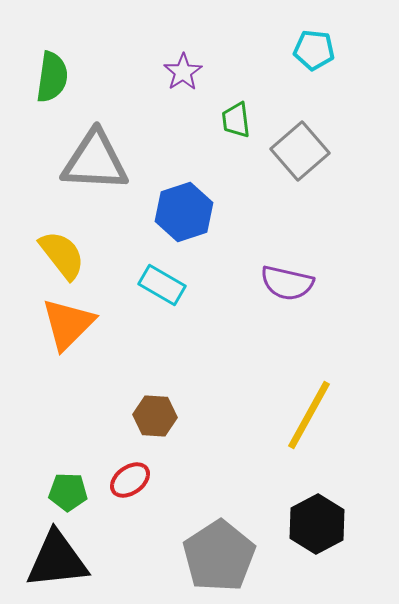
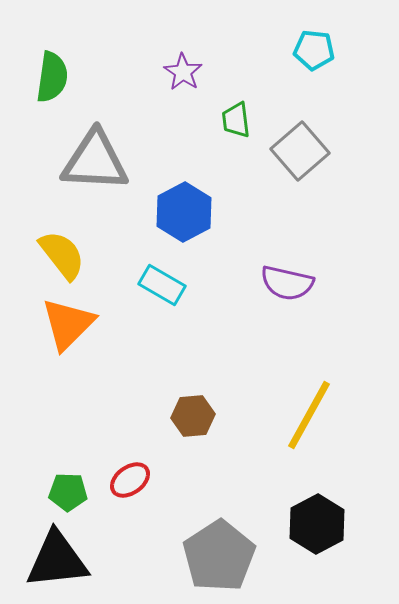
purple star: rotated 6 degrees counterclockwise
blue hexagon: rotated 10 degrees counterclockwise
brown hexagon: moved 38 px right; rotated 9 degrees counterclockwise
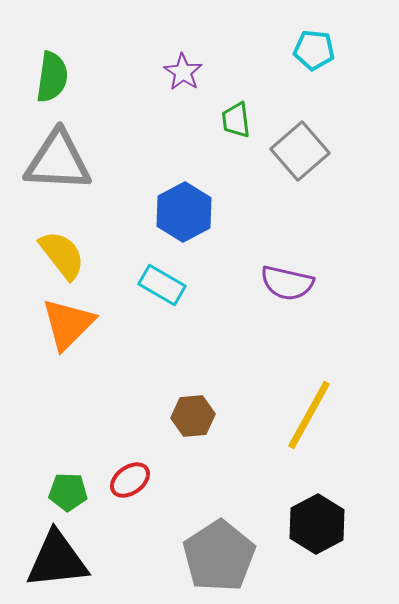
gray triangle: moved 37 px left
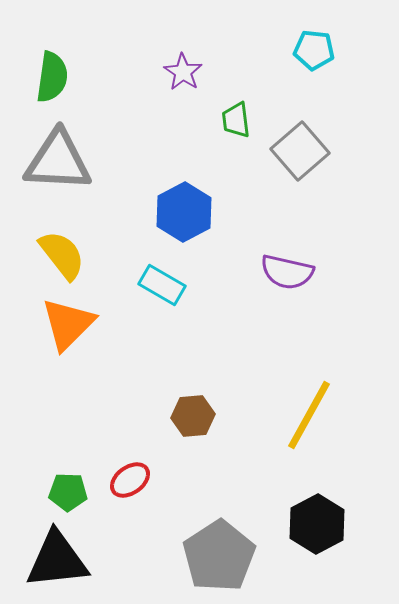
purple semicircle: moved 11 px up
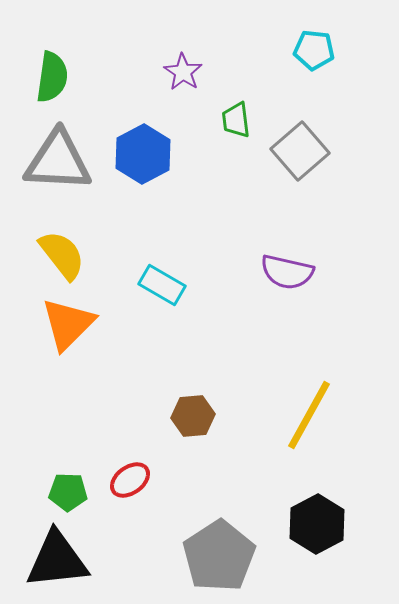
blue hexagon: moved 41 px left, 58 px up
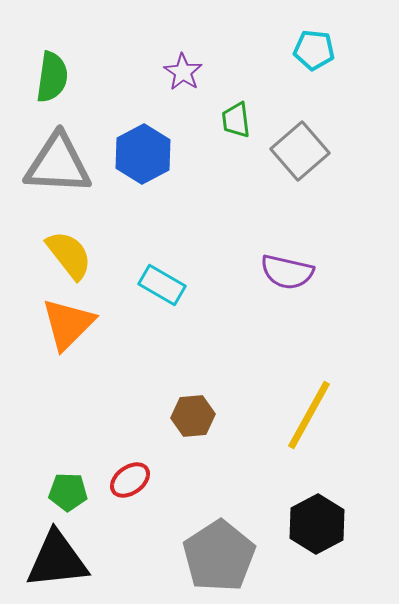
gray triangle: moved 3 px down
yellow semicircle: moved 7 px right
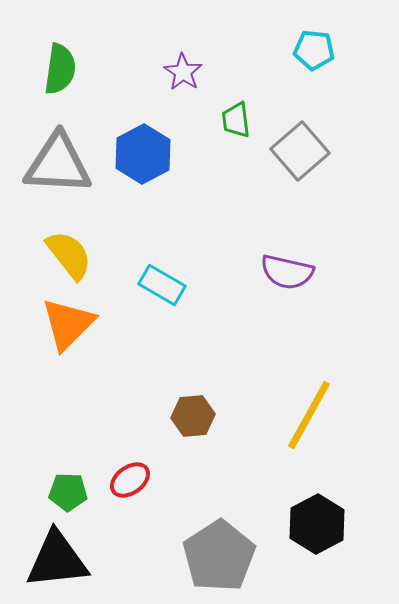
green semicircle: moved 8 px right, 8 px up
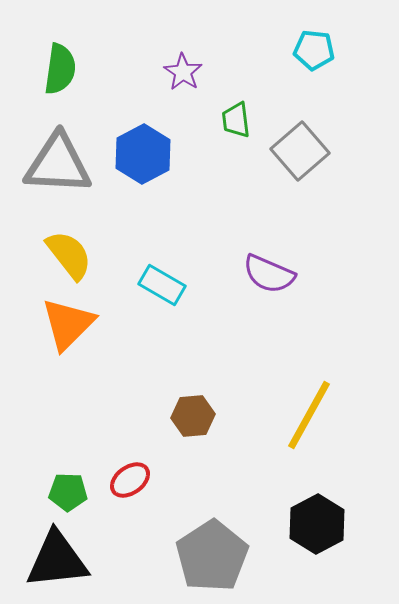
purple semicircle: moved 18 px left, 2 px down; rotated 10 degrees clockwise
gray pentagon: moved 7 px left
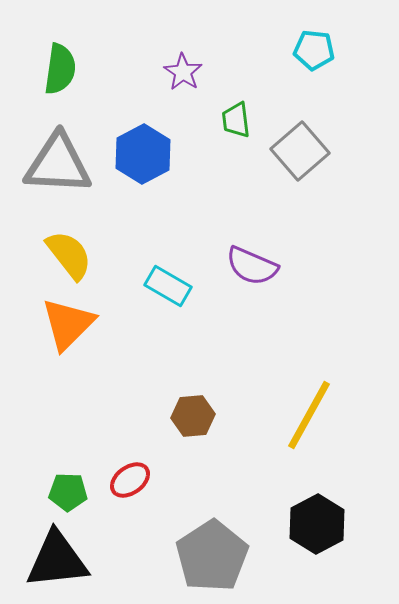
purple semicircle: moved 17 px left, 8 px up
cyan rectangle: moved 6 px right, 1 px down
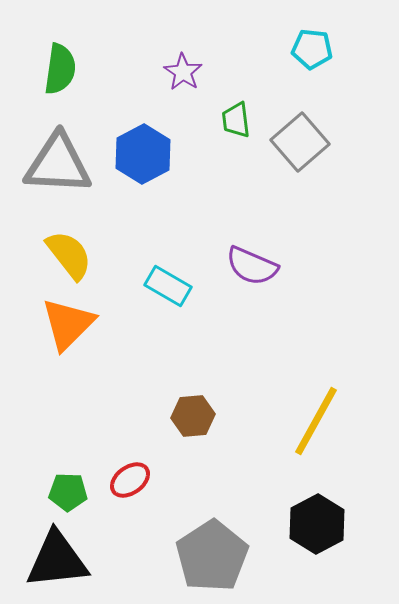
cyan pentagon: moved 2 px left, 1 px up
gray square: moved 9 px up
yellow line: moved 7 px right, 6 px down
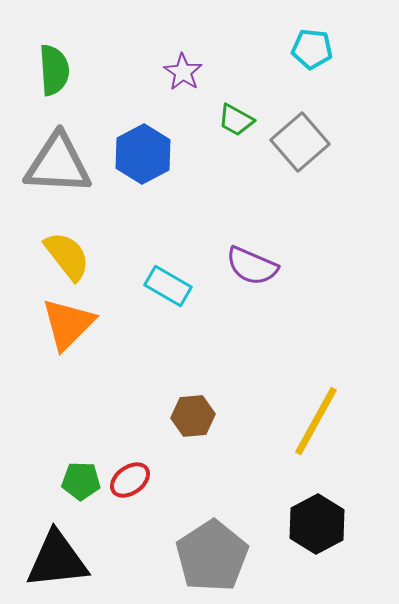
green semicircle: moved 6 px left, 1 px down; rotated 12 degrees counterclockwise
green trapezoid: rotated 54 degrees counterclockwise
yellow semicircle: moved 2 px left, 1 px down
green pentagon: moved 13 px right, 11 px up
